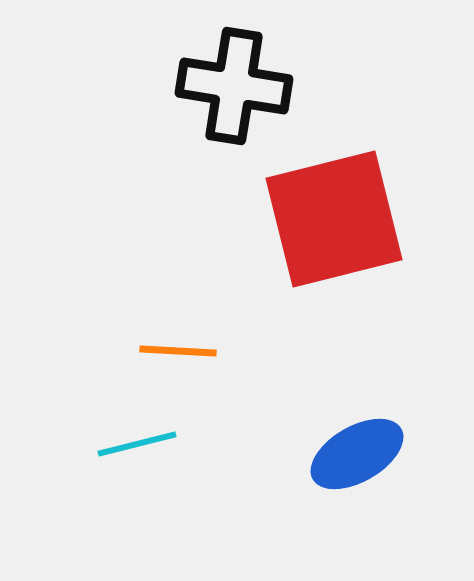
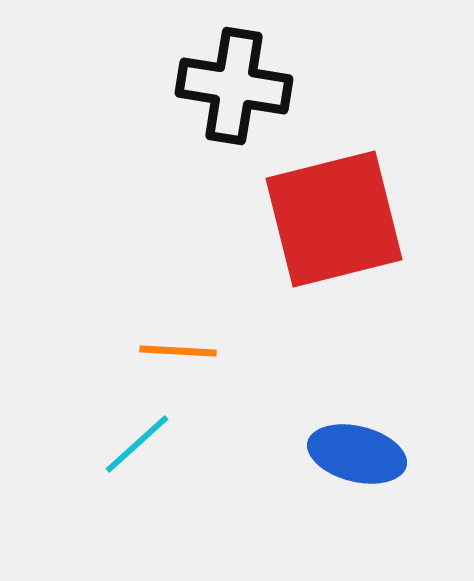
cyan line: rotated 28 degrees counterclockwise
blue ellipse: rotated 44 degrees clockwise
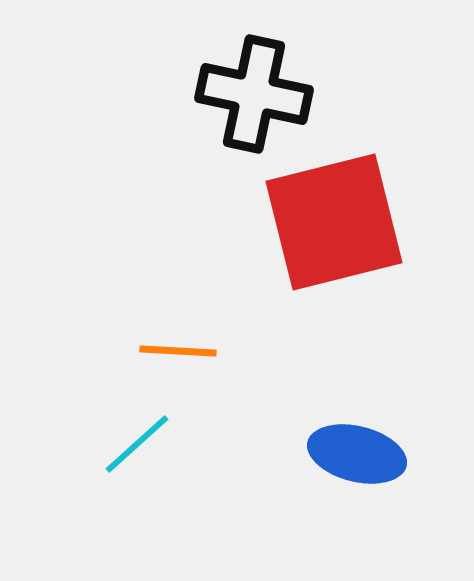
black cross: moved 20 px right, 8 px down; rotated 3 degrees clockwise
red square: moved 3 px down
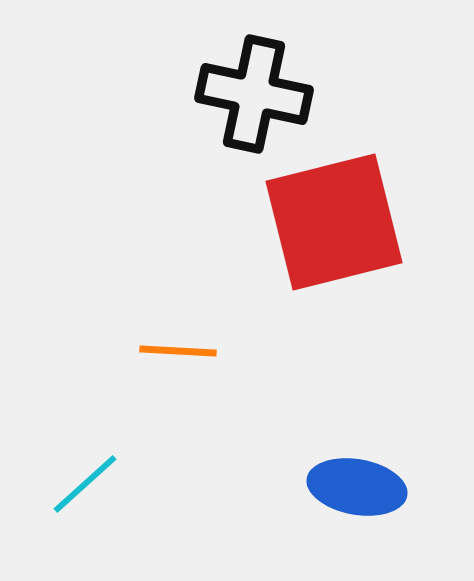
cyan line: moved 52 px left, 40 px down
blue ellipse: moved 33 px down; rotated 4 degrees counterclockwise
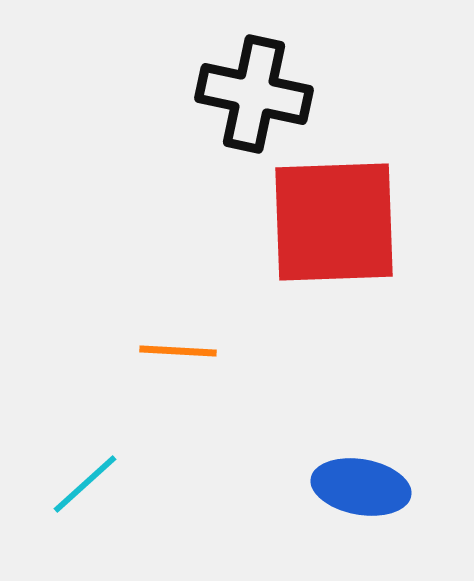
red square: rotated 12 degrees clockwise
blue ellipse: moved 4 px right
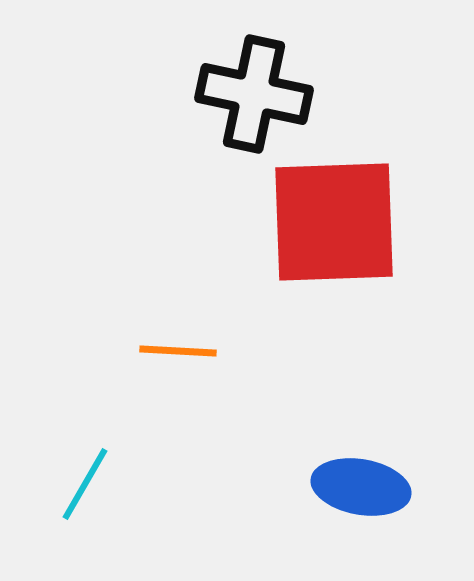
cyan line: rotated 18 degrees counterclockwise
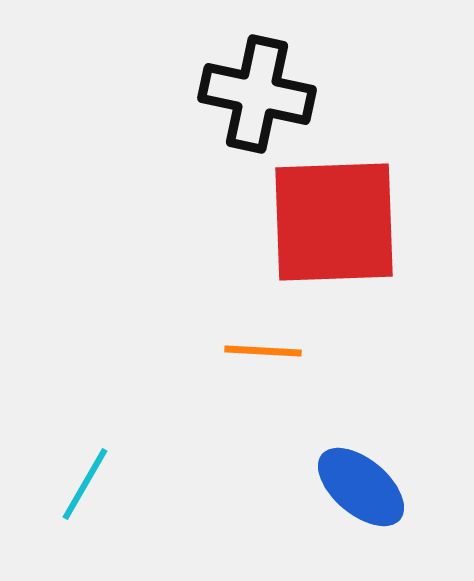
black cross: moved 3 px right
orange line: moved 85 px right
blue ellipse: rotated 30 degrees clockwise
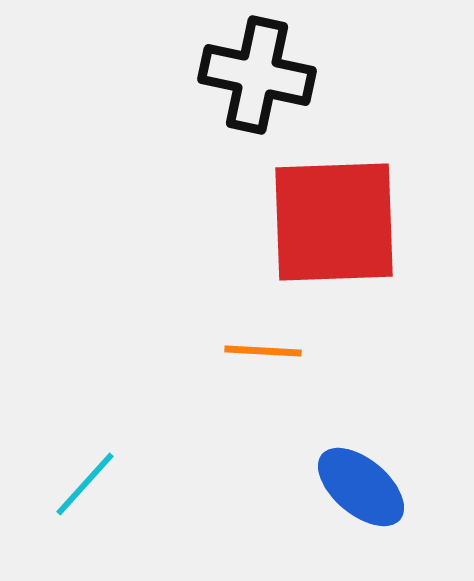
black cross: moved 19 px up
cyan line: rotated 12 degrees clockwise
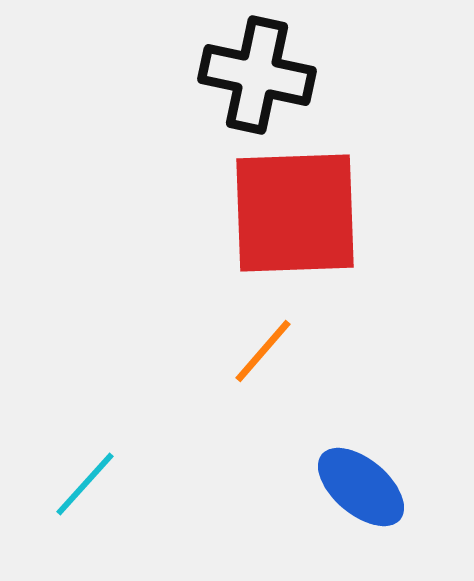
red square: moved 39 px left, 9 px up
orange line: rotated 52 degrees counterclockwise
